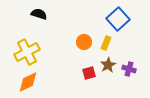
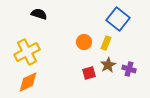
blue square: rotated 10 degrees counterclockwise
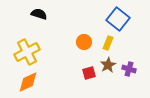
yellow rectangle: moved 2 px right
